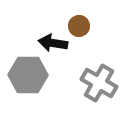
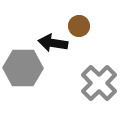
gray hexagon: moved 5 px left, 7 px up
gray cross: rotated 15 degrees clockwise
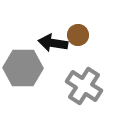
brown circle: moved 1 px left, 9 px down
gray cross: moved 15 px left, 3 px down; rotated 12 degrees counterclockwise
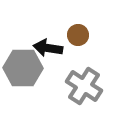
black arrow: moved 5 px left, 5 px down
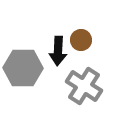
brown circle: moved 3 px right, 5 px down
black arrow: moved 10 px right, 3 px down; rotated 96 degrees counterclockwise
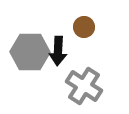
brown circle: moved 3 px right, 13 px up
gray hexagon: moved 7 px right, 16 px up
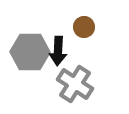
gray cross: moved 9 px left, 2 px up
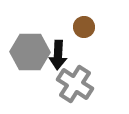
black arrow: moved 4 px down
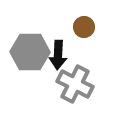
gray cross: rotated 6 degrees counterclockwise
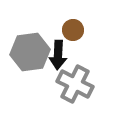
brown circle: moved 11 px left, 3 px down
gray hexagon: rotated 9 degrees counterclockwise
